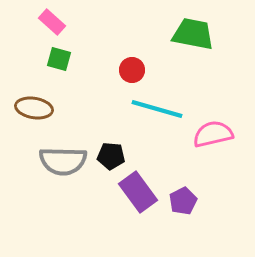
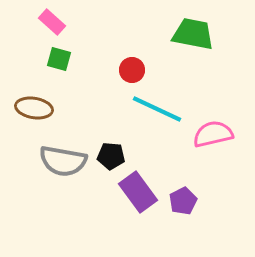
cyan line: rotated 9 degrees clockwise
gray semicircle: rotated 9 degrees clockwise
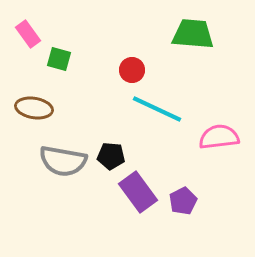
pink rectangle: moved 24 px left, 12 px down; rotated 12 degrees clockwise
green trapezoid: rotated 6 degrees counterclockwise
pink semicircle: moved 6 px right, 3 px down; rotated 6 degrees clockwise
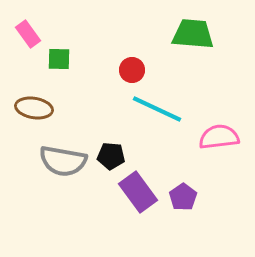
green square: rotated 15 degrees counterclockwise
purple pentagon: moved 4 px up; rotated 8 degrees counterclockwise
